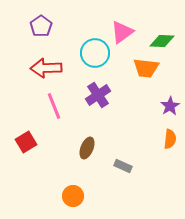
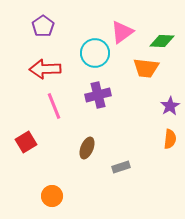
purple pentagon: moved 2 px right
red arrow: moved 1 px left, 1 px down
purple cross: rotated 20 degrees clockwise
gray rectangle: moved 2 px left, 1 px down; rotated 42 degrees counterclockwise
orange circle: moved 21 px left
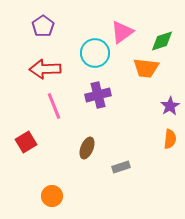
green diamond: rotated 20 degrees counterclockwise
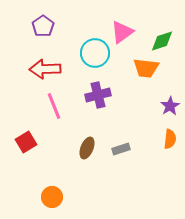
gray rectangle: moved 18 px up
orange circle: moved 1 px down
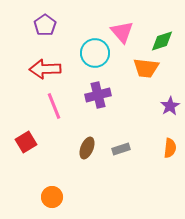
purple pentagon: moved 2 px right, 1 px up
pink triangle: rotated 35 degrees counterclockwise
orange semicircle: moved 9 px down
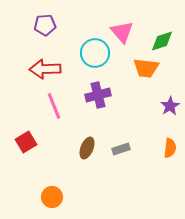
purple pentagon: rotated 30 degrees clockwise
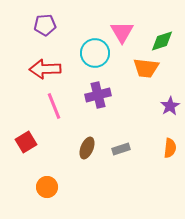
pink triangle: rotated 10 degrees clockwise
orange circle: moved 5 px left, 10 px up
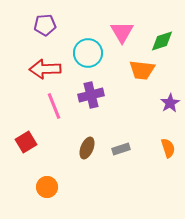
cyan circle: moved 7 px left
orange trapezoid: moved 4 px left, 2 px down
purple cross: moved 7 px left
purple star: moved 3 px up
orange semicircle: moved 2 px left; rotated 24 degrees counterclockwise
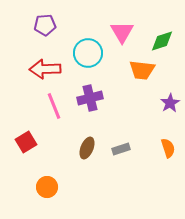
purple cross: moved 1 px left, 3 px down
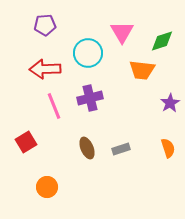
brown ellipse: rotated 45 degrees counterclockwise
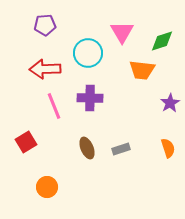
purple cross: rotated 15 degrees clockwise
